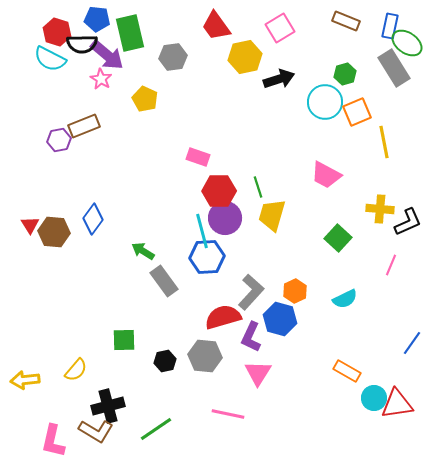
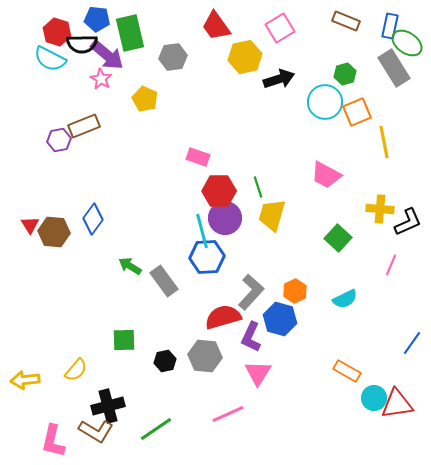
green arrow at (143, 251): moved 13 px left, 15 px down
pink line at (228, 414): rotated 36 degrees counterclockwise
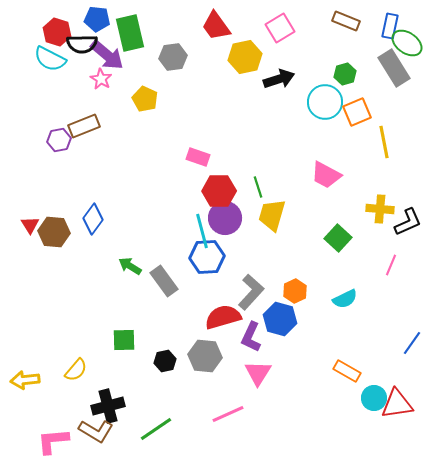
pink L-shape at (53, 441): rotated 72 degrees clockwise
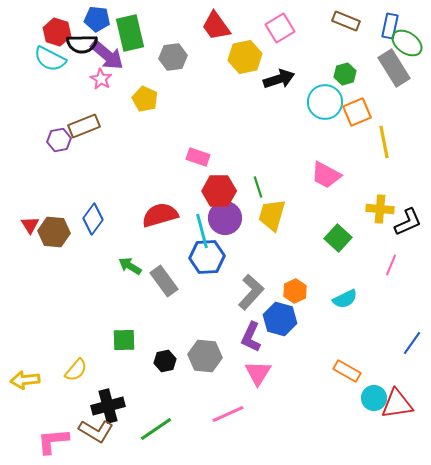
red semicircle at (223, 317): moved 63 px left, 102 px up
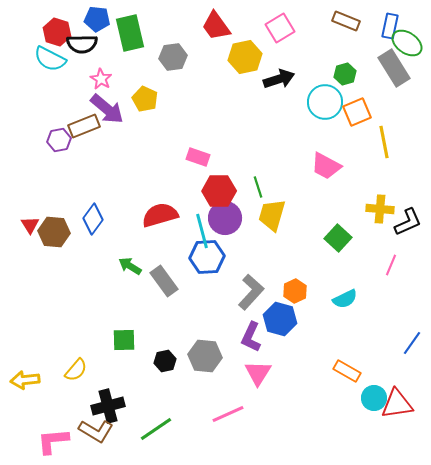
purple arrow at (107, 55): moved 54 px down
pink trapezoid at (326, 175): moved 9 px up
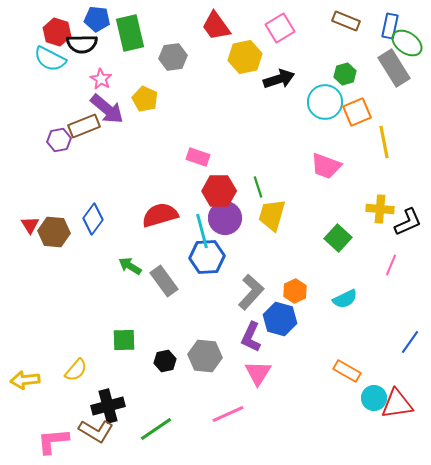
pink trapezoid at (326, 166): rotated 8 degrees counterclockwise
blue line at (412, 343): moved 2 px left, 1 px up
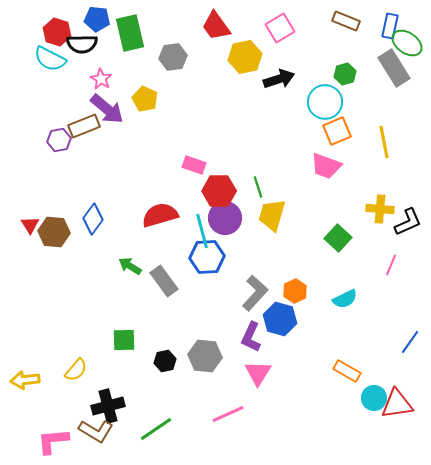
orange square at (357, 112): moved 20 px left, 19 px down
pink rectangle at (198, 157): moved 4 px left, 8 px down
gray L-shape at (251, 292): moved 4 px right, 1 px down
